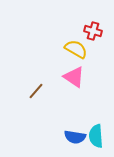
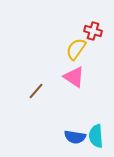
yellow semicircle: rotated 85 degrees counterclockwise
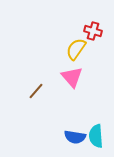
pink triangle: moved 2 px left; rotated 15 degrees clockwise
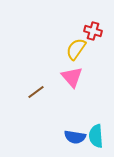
brown line: moved 1 px down; rotated 12 degrees clockwise
